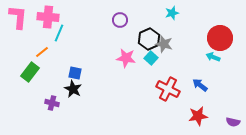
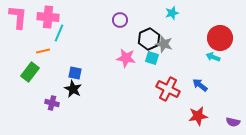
orange line: moved 1 px right, 1 px up; rotated 24 degrees clockwise
cyan square: moved 1 px right; rotated 24 degrees counterclockwise
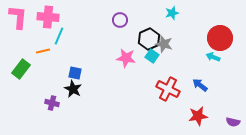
cyan line: moved 3 px down
cyan square: moved 2 px up; rotated 16 degrees clockwise
green rectangle: moved 9 px left, 3 px up
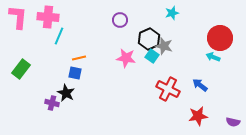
gray star: moved 2 px down
orange line: moved 36 px right, 7 px down
black star: moved 7 px left, 4 px down
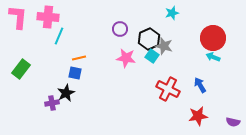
purple circle: moved 9 px down
red circle: moved 7 px left
blue arrow: rotated 21 degrees clockwise
black star: rotated 18 degrees clockwise
purple cross: rotated 24 degrees counterclockwise
